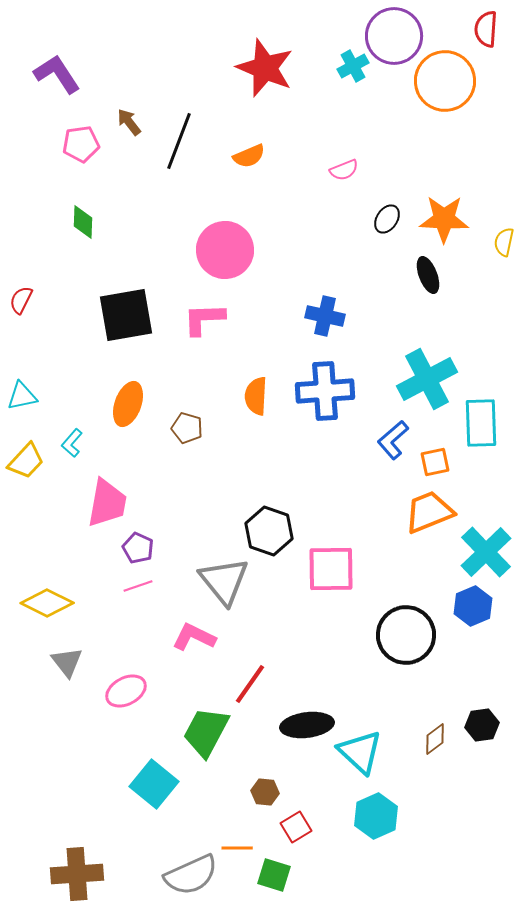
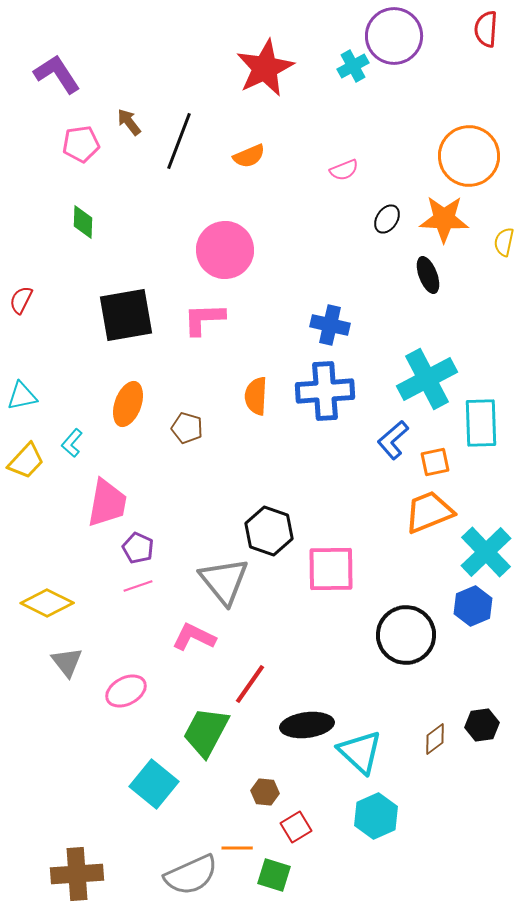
red star at (265, 68): rotated 24 degrees clockwise
orange circle at (445, 81): moved 24 px right, 75 px down
blue cross at (325, 316): moved 5 px right, 9 px down
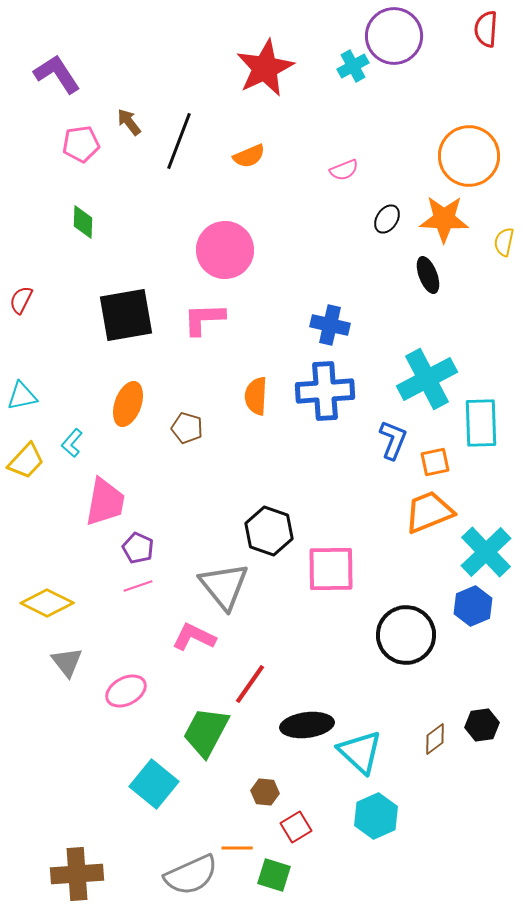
blue L-shape at (393, 440): rotated 153 degrees clockwise
pink trapezoid at (107, 503): moved 2 px left, 1 px up
gray triangle at (224, 581): moved 5 px down
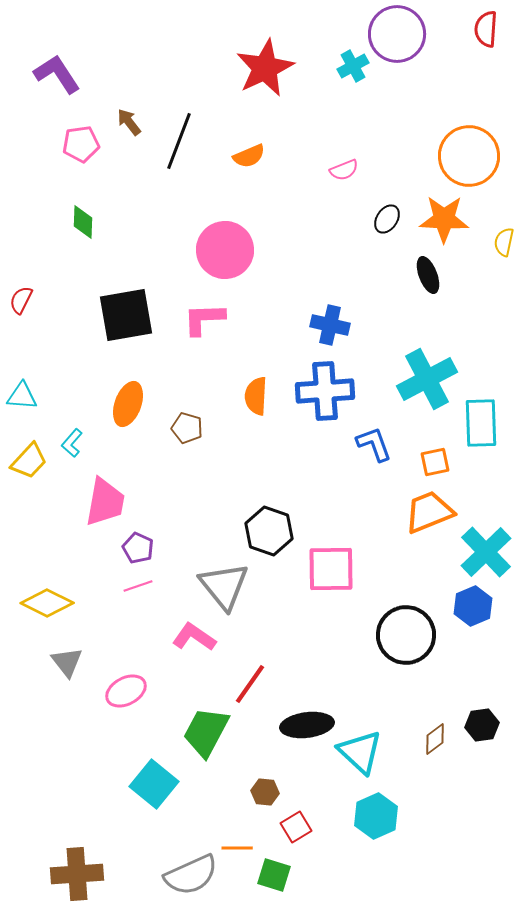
purple circle at (394, 36): moved 3 px right, 2 px up
cyan triangle at (22, 396): rotated 16 degrees clockwise
blue L-shape at (393, 440): moved 19 px left, 4 px down; rotated 42 degrees counterclockwise
yellow trapezoid at (26, 461): moved 3 px right
pink L-shape at (194, 637): rotated 9 degrees clockwise
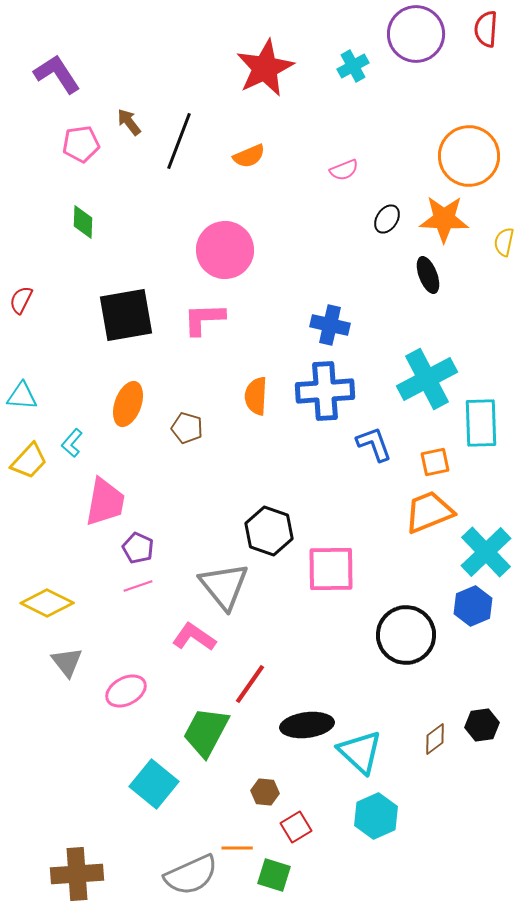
purple circle at (397, 34): moved 19 px right
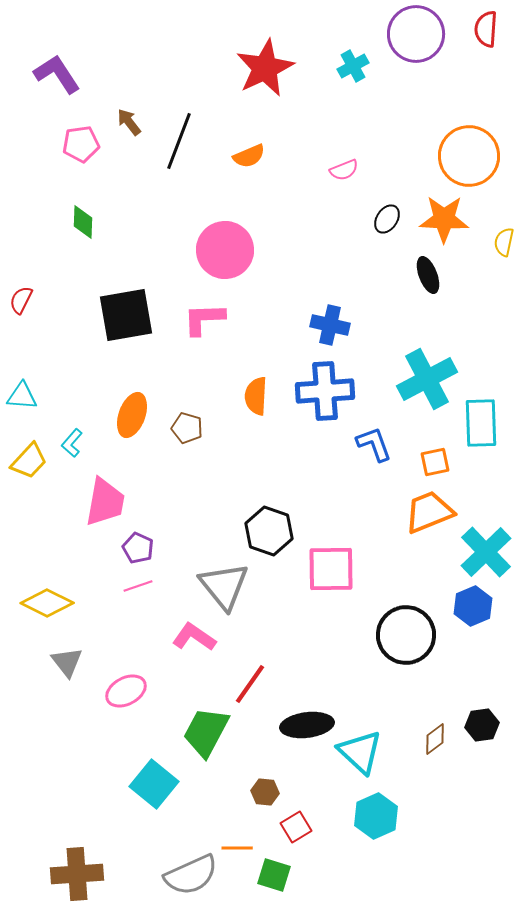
orange ellipse at (128, 404): moved 4 px right, 11 px down
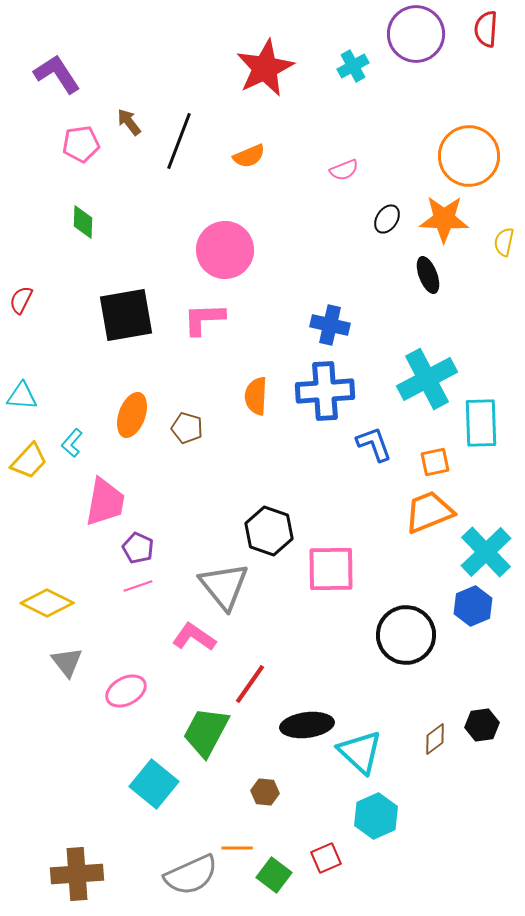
red square at (296, 827): moved 30 px right, 31 px down; rotated 8 degrees clockwise
green square at (274, 875): rotated 20 degrees clockwise
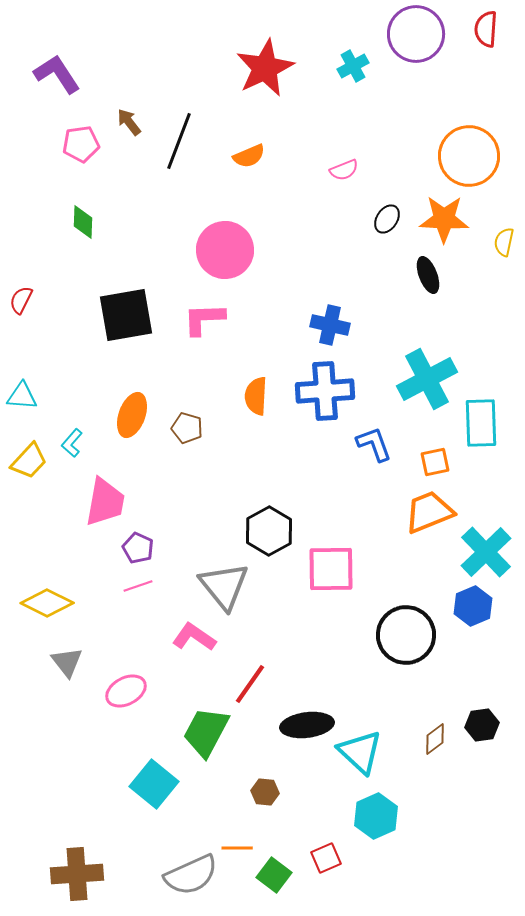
black hexagon at (269, 531): rotated 12 degrees clockwise
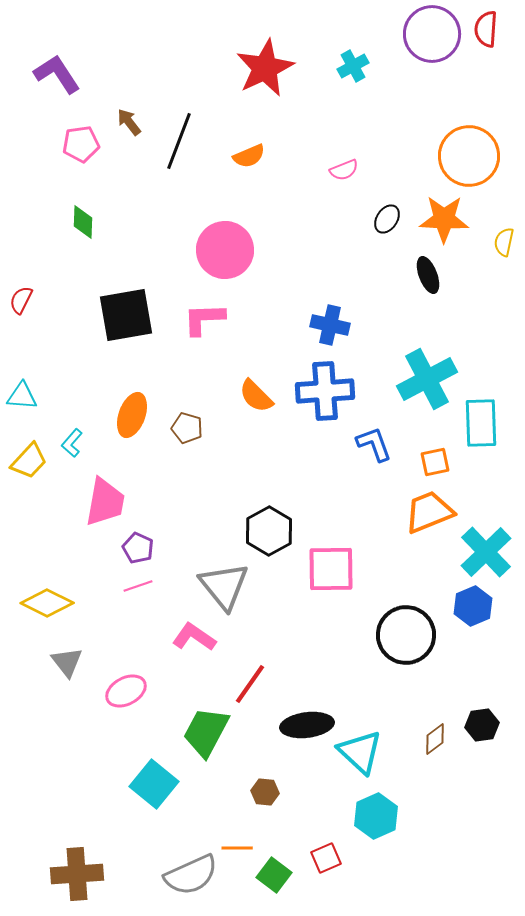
purple circle at (416, 34): moved 16 px right
orange semicircle at (256, 396): rotated 48 degrees counterclockwise
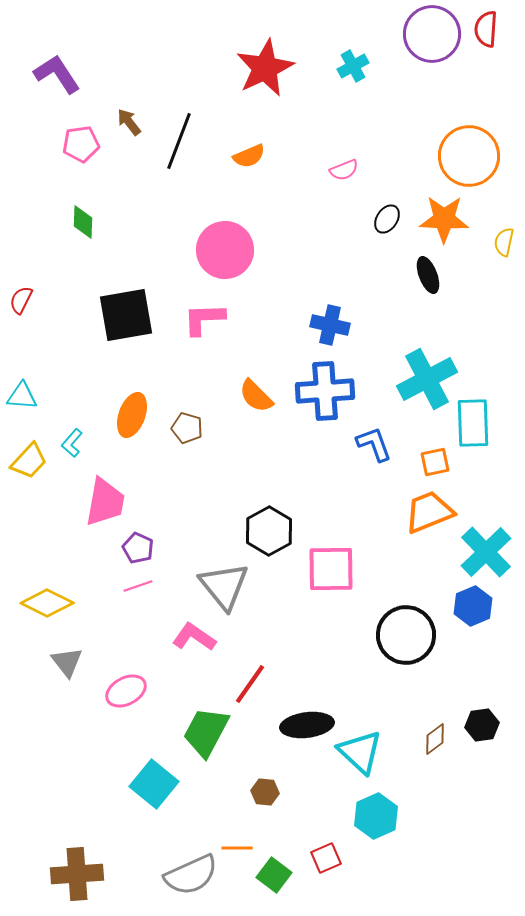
cyan rectangle at (481, 423): moved 8 px left
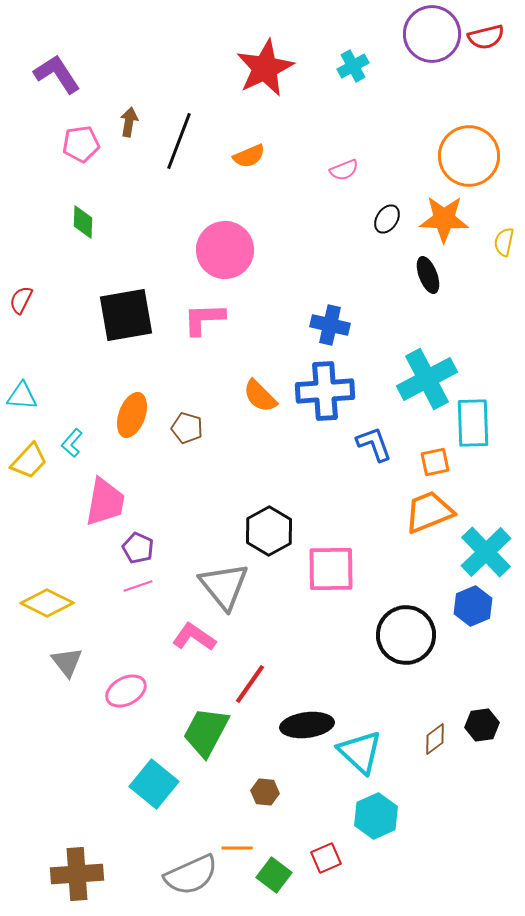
red semicircle at (486, 29): moved 8 px down; rotated 108 degrees counterclockwise
brown arrow at (129, 122): rotated 48 degrees clockwise
orange semicircle at (256, 396): moved 4 px right
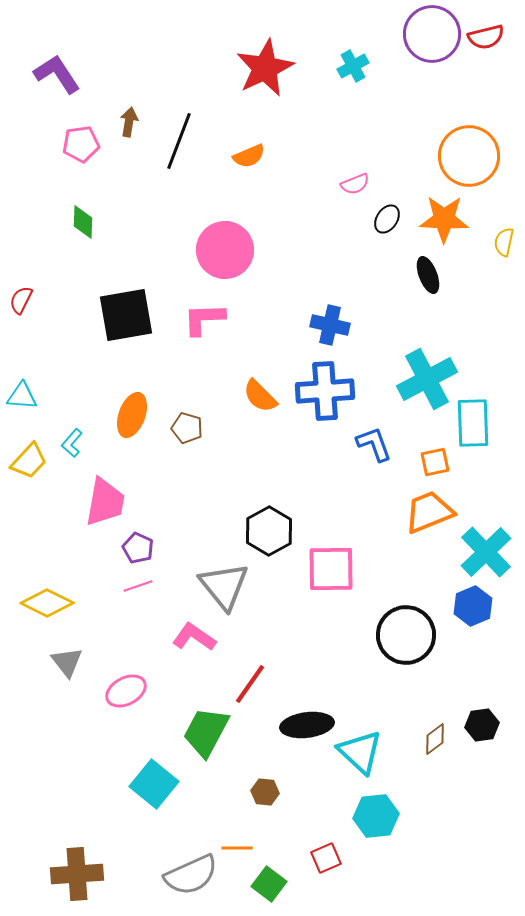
pink semicircle at (344, 170): moved 11 px right, 14 px down
cyan hexagon at (376, 816): rotated 18 degrees clockwise
green square at (274, 875): moved 5 px left, 9 px down
